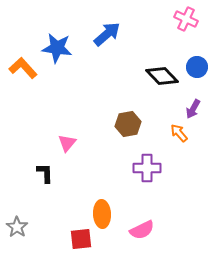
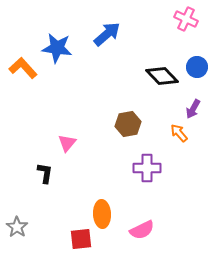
black L-shape: rotated 10 degrees clockwise
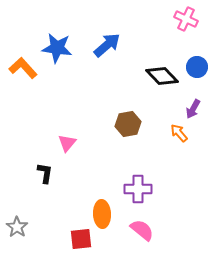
blue arrow: moved 11 px down
purple cross: moved 9 px left, 21 px down
pink semicircle: rotated 115 degrees counterclockwise
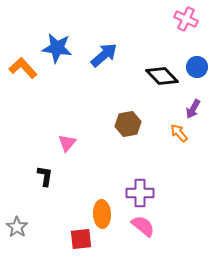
blue arrow: moved 3 px left, 10 px down
black L-shape: moved 3 px down
purple cross: moved 2 px right, 4 px down
pink semicircle: moved 1 px right, 4 px up
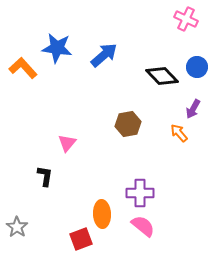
red square: rotated 15 degrees counterclockwise
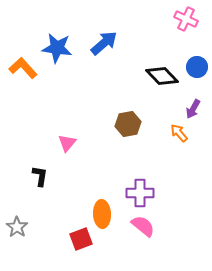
blue arrow: moved 12 px up
black L-shape: moved 5 px left
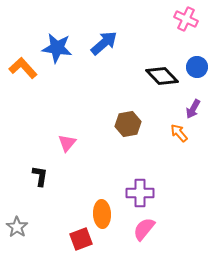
pink semicircle: moved 1 px right, 3 px down; rotated 90 degrees counterclockwise
